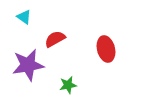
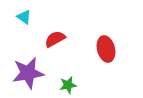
purple star: moved 8 px down
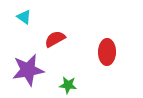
red ellipse: moved 1 px right, 3 px down; rotated 15 degrees clockwise
purple star: moved 3 px up
green star: rotated 18 degrees clockwise
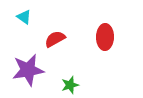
red ellipse: moved 2 px left, 15 px up
green star: moved 2 px right; rotated 24 degrees counterclockwise
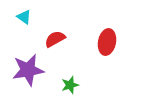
red ellipse: moved 2 px right, 5 px down; rotated 10 degrees clockwise
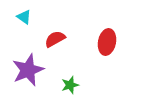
purple star: rotated 12 degrees counterclockwise
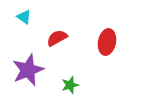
red semicircle: moved 2 px right, 1 px up
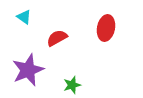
red ellipse: moved 1 px left, 14 px up
green star: moved 2 px right
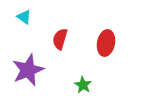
red ellipse: moved 15 px down
red semicircle: moved 3 px right, 1 px down; rotated 45 degrees counterclockwise
green star: moved 11 px right; rotated 24 degrees counterclockwise
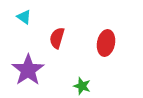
red semicircle: moved 3 px left, 1 px up
purple star: rotated 12 degrees counterclockwise
green star: moved 1 px left, 1 px down; rotated 12 degrees counterclockwise
